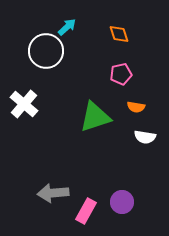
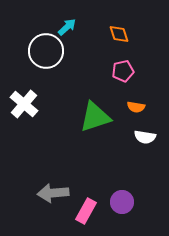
pink pentagon: moved 2 px right, 3 px up
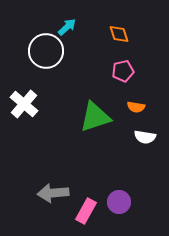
purple circle: moved 3 px left
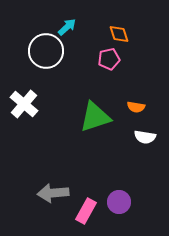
pink pentagon: moved 14 px left, 12 px up
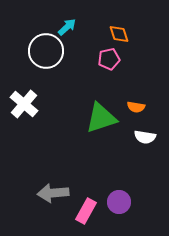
green triangle: moved 6 px right, 1 px down
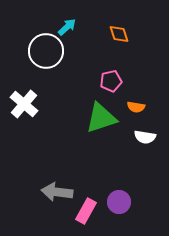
pink pentagon: moved 2 px right, 22 px down
gray arrow: moved 4 px right, 1 px up; rotated 12 degrees clockwise
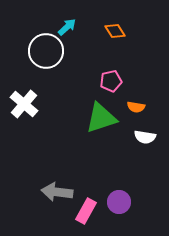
orange diamond: moved 4 px left, 3 px up; rotated 15 degrees counterclockwise
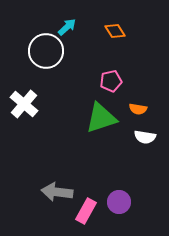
orange semicircle: moved 2 px right, 2 px down
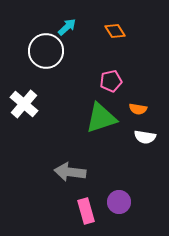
gray arrow: moved 13 px right, 20 px up
pink rectangle: rotated 45 degrees counterclockwise
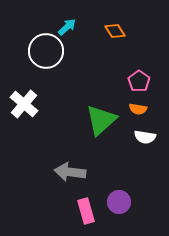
pink pentagon: moved 28 px right; rotated 25 degrees counterclockwise
green triangle: moved 2 px down; rotated 24 degrees counterclockwise
